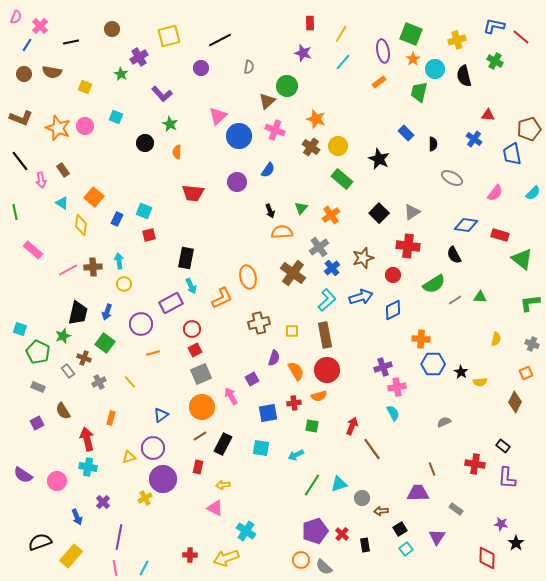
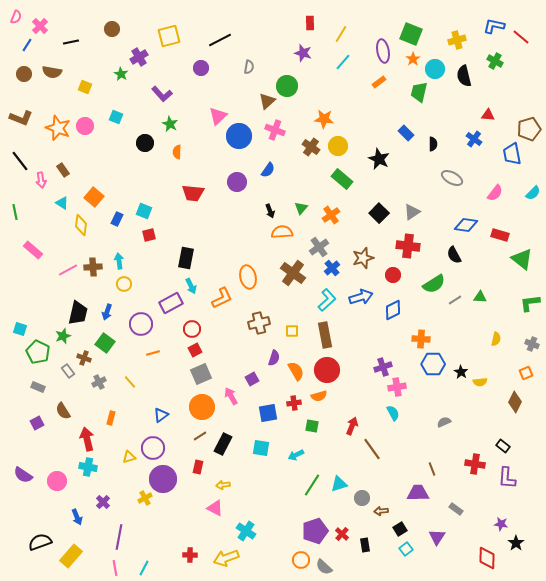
orange star at (316, 119): moved 8 px right; rotated 12 degrees counterclockwise
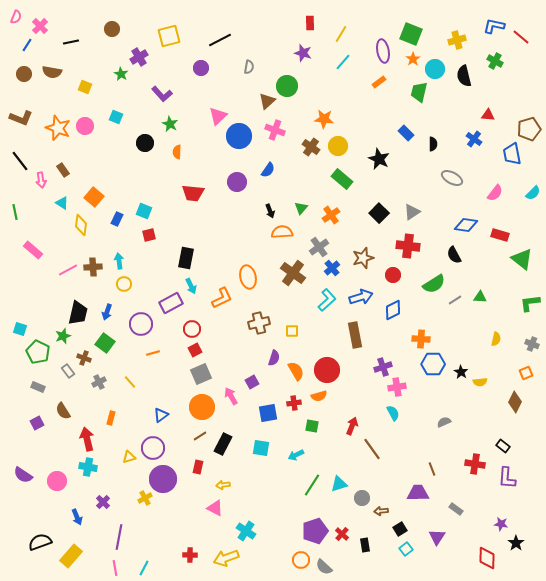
brown rectangle at (325, 335): moved 30 px right
purple square at (252, 379): moved 3 px down
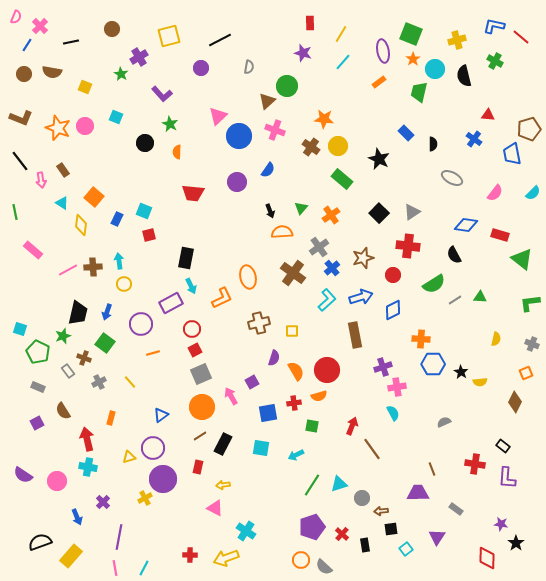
black square at (400, 529): moved 9 px left; rotated 24 degrees clockwise
purple pentagon at (315, 531): moved 3 px left, 4 px up
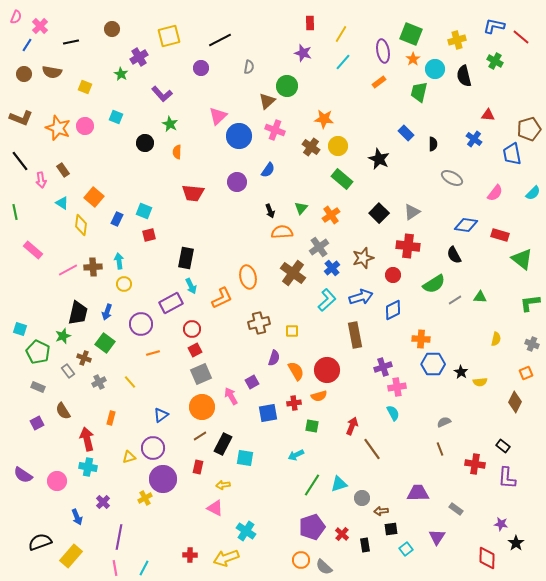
cyan square at (261, 448): moved 16 px left, 10 px down
brown line at (432, 469): moved 8 px right, 20 px up
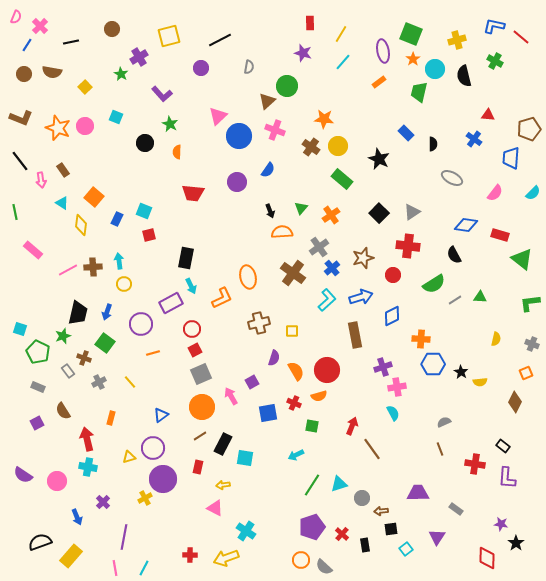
yellow square at (85, 87): rotated 24 degrees clockwise
blue trapezoid at (512, 154): moved 1 px left, 4 px down; rotated 15 degrees clockwise
blue diamond at (393, 310): moved 1 px left, 6 px down
red cross at (294, 403): rotated 32 degrees clockwise
purple line at (119, 537): moved 5 px right
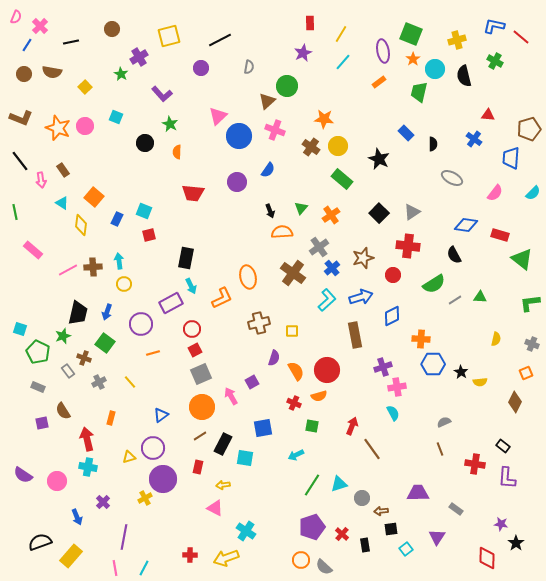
purple star at (303, 53): rotated 30 degrees clockwise
blue square at (268, 413): moved 5 px left, 15 px down
purple square at (37, 423): moved 5 px right; rotated 16 degrees clockwise
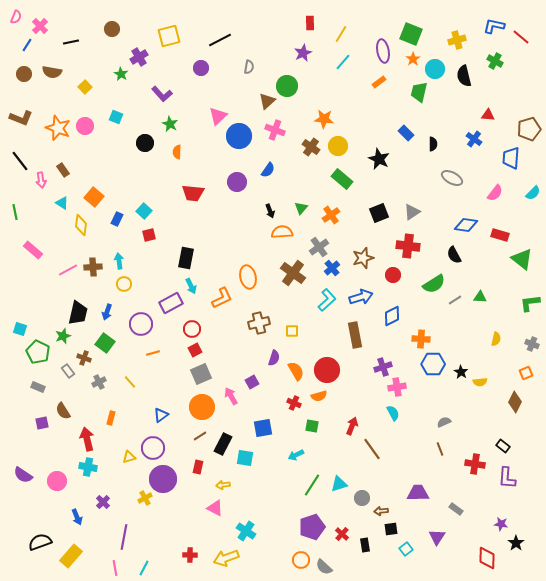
cyan square at (144, 211): rotated 21 degrees clockwise
black square at (379, 213): rotated 24 degrees clockwise
